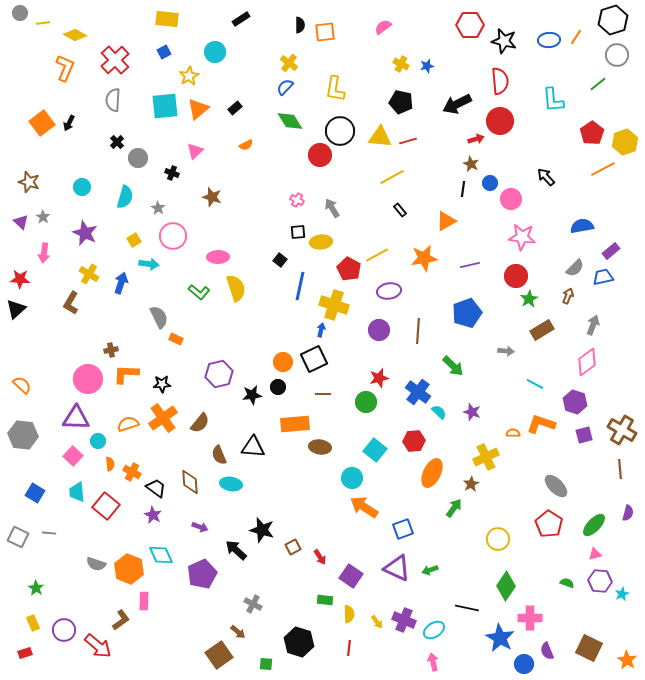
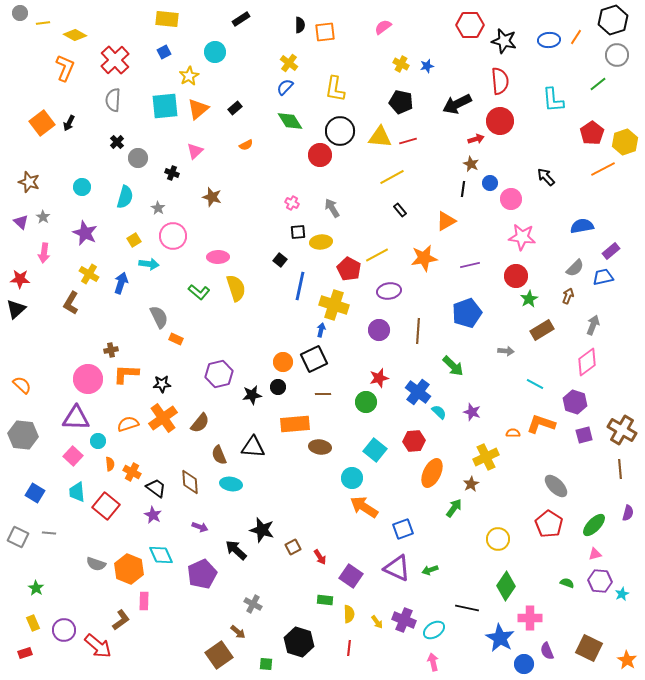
pink cross at (297, 200): moved 5 px left, 3 px down
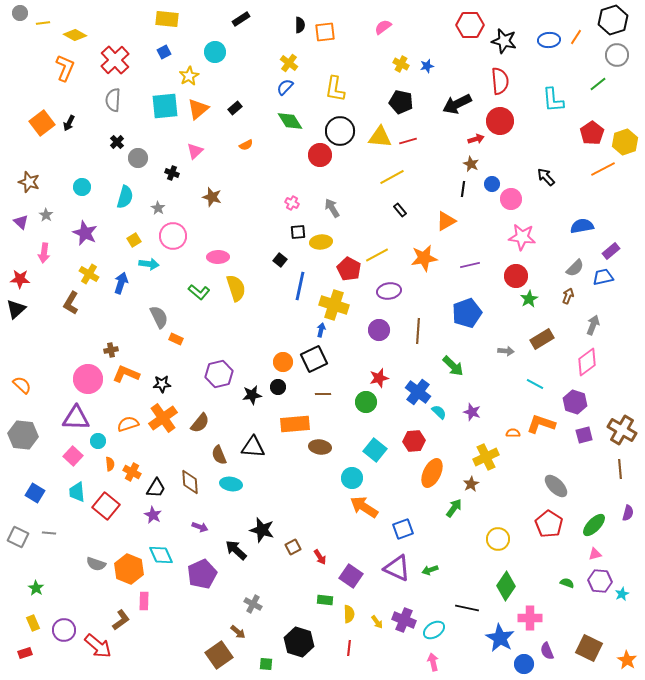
blue circle at (490, 183): moved 2 px right, 1 px down
gray star at (43, 217): moved 3 px right, 2 px up
brown rectangle at (542, 330): moved 9 px down
orange L-shape at (126, 374): rotated 20 degrees clockwise
black trapezoid at (156, 488): rotated 85 degrees clockwise
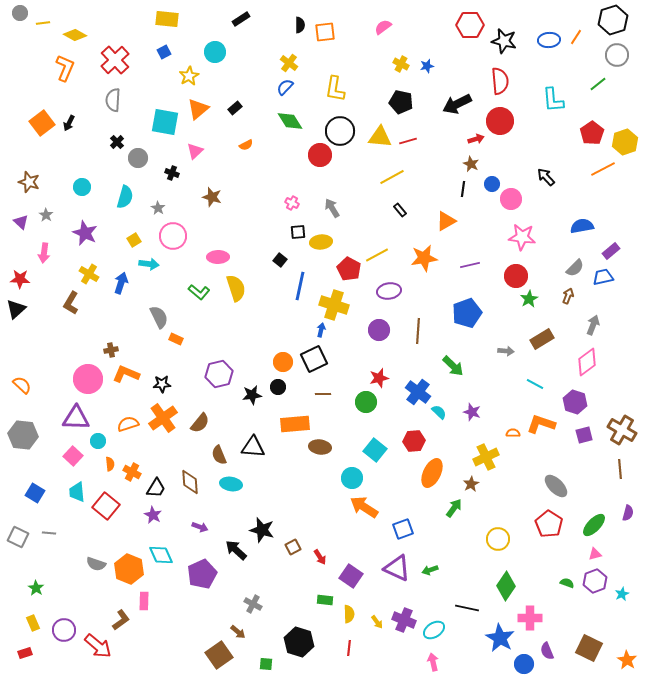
cyan square at (165, 106): moved 16 px down; rotated 16 degrees clockwise
purple hexagon at (600, 581): moved 5 px left; rotated 25 degrees counterclockwise
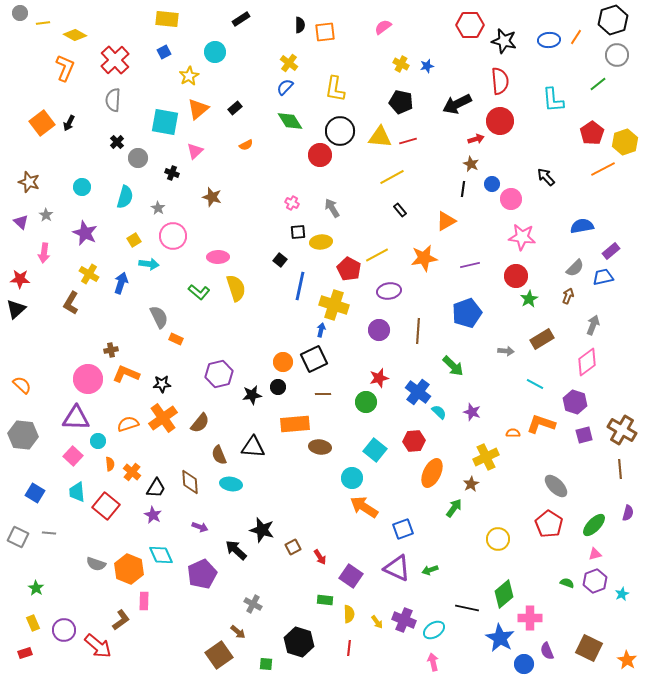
orange cross at (132, 472): rotated 12 degrees clockwise
green diamond at (506, 586): moved 2 px left, 8 px down; rotated 16 degrees clockwise
